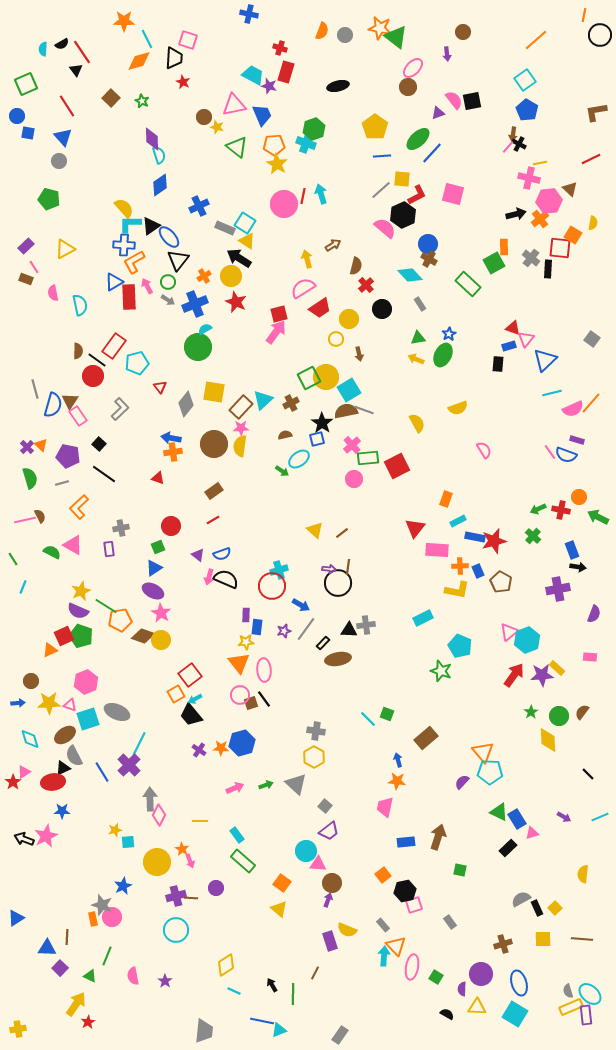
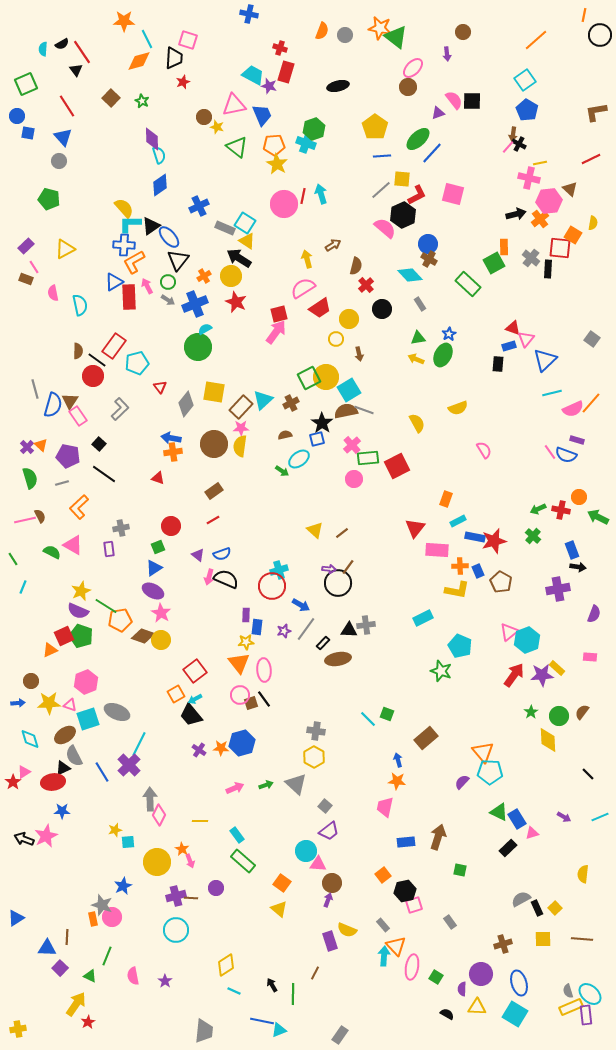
red star at (183, 82): rotated 24 degrees clockwise
black square at (472, 101): rotated 12 degrees clockwise
brown line at (348, 567): rotated 28 degrees clockwise
red square at (190, 675): moved 5 px right, 4 px up
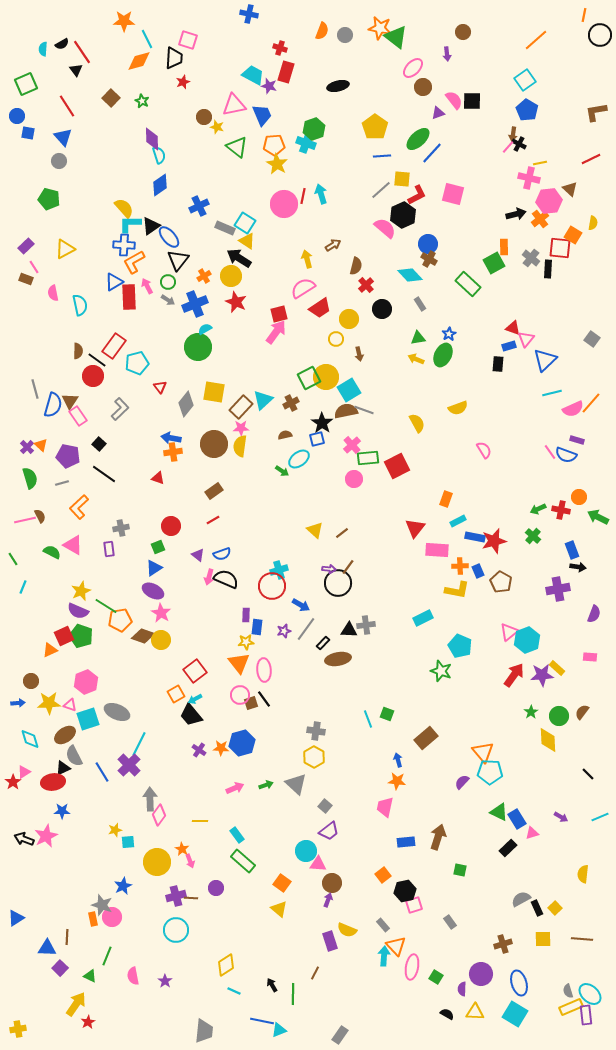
brown circle at (408, 87): moved 15 px right
cyan line at (368, 719): rotated 24 degrees clockwise
pink diamond at (159, 815): rotated 10 degrees clockwise
purple arrow at (564, 817): moved 3 px left
yellow triangle at (477, 1007): moved 2 px left, 5 px down
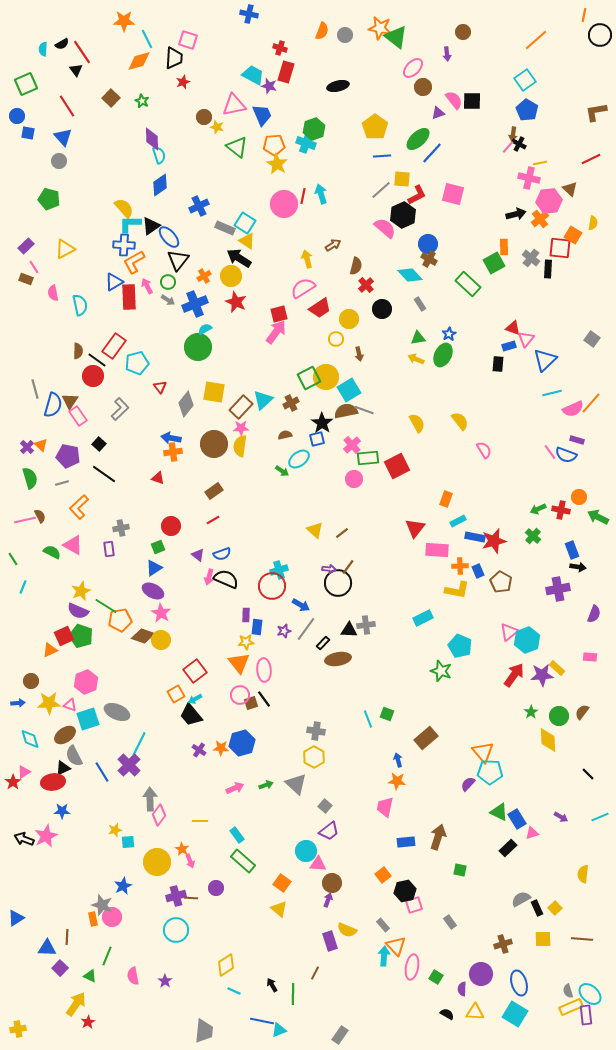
yellow semicircle at (458, 408): moved 2 px right, 13 px down; rotated 108 degrees counterclockwise
purple semicircle at (462, 782): moved 6 px right, 2 px down
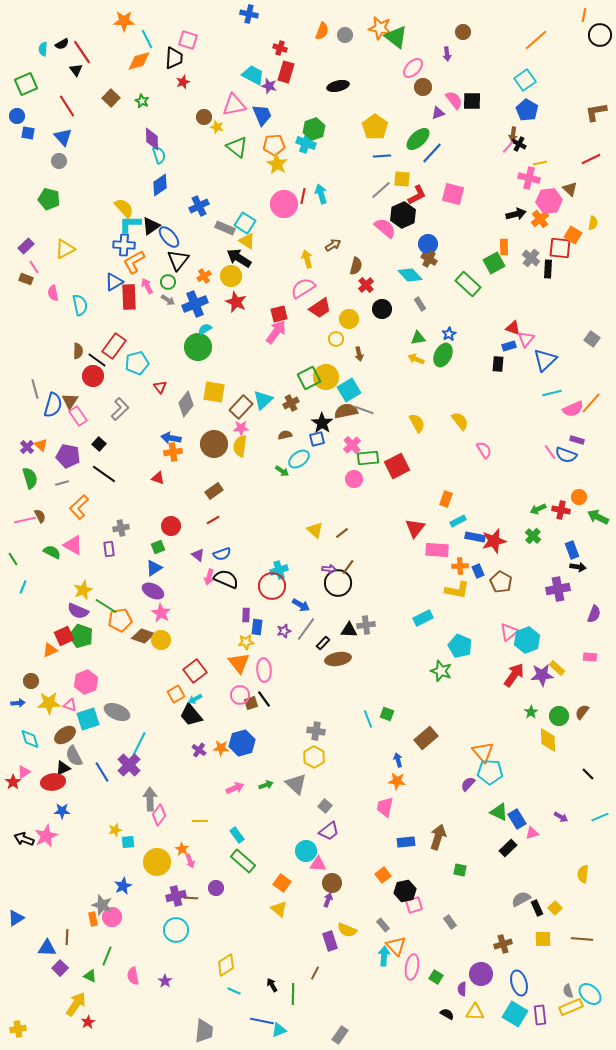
yellow star at (81, 591): moved 2 px right, 1 px up
purple rectangle at (586, 1015): moved 46 px left
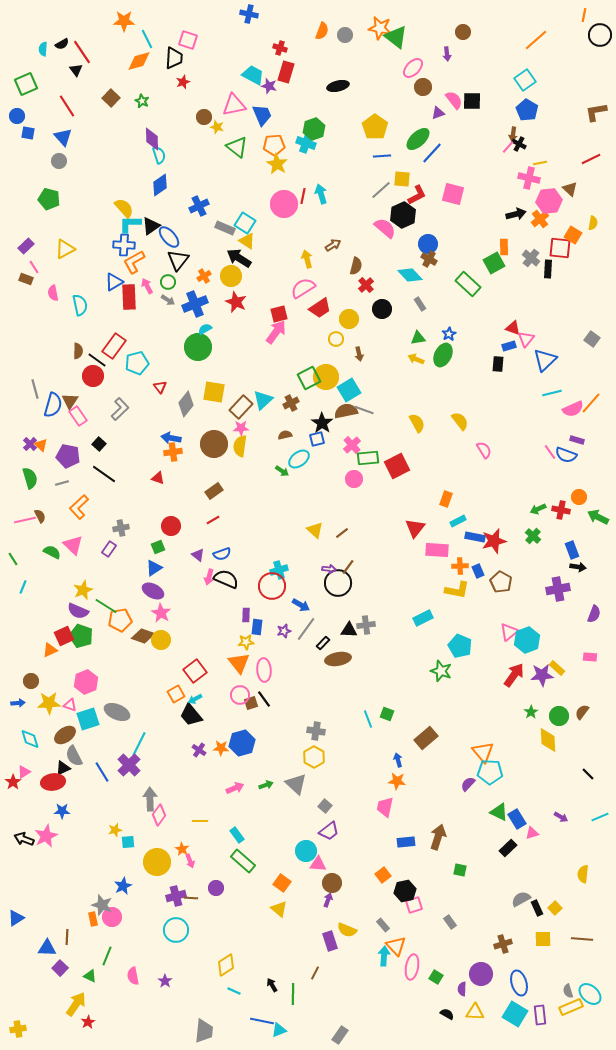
purple cross at (27, 447): moved 3 px right, 3 px up
pink triangle at (73, 545): rotated 15 degrees clockwise
purple rectangle at (109, 549): rotated 42 degrees clockwise
